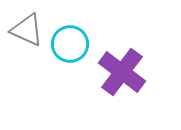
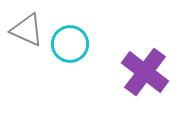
purple cross: moved 23 px right
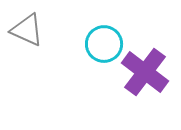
cyan circle: moved 34 px right
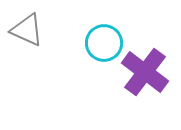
cyan circle: moved 1 px up
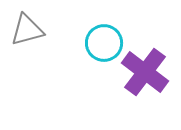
gray triangle: rotated 39 degrees counterclockwise
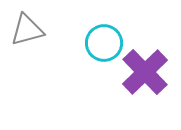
purple cross: rotated 9 degrees clockwise
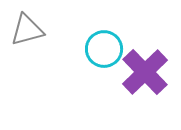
cyan circle: moved 6 px down
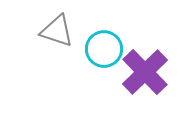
gray triangle: moved 30 px right, 1 px down; rotated 33 degrees clockwise
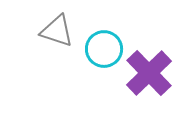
purple cross: moved 4 px right, 1 px down
